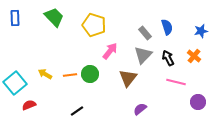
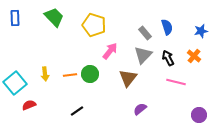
yellow arrow: rotated 128 degrees counterclockwise
purple circle: moved 1 px right, 13 px down
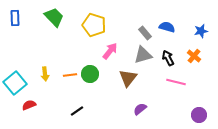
blue semicircle: rotated 56 degrees counterclockwise
gray triangle: rotated 30 degrees clockwise
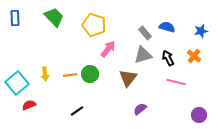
pink arrow: moved 2 px left, 2 px up
cyan square: moved 2 px right
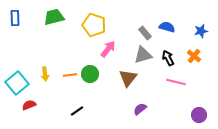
green trapezoid: rotated 60 degrees counterclockwise
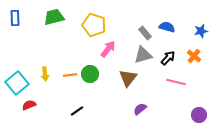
black arrow: rotated 70 degrees clockwise
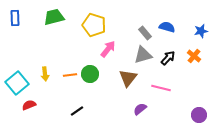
pink line: moved 15 px left, 6 px down
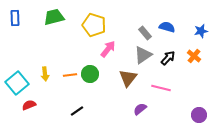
gray triangle: rotated 18 degrees counterclockwise
